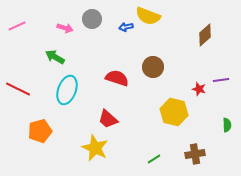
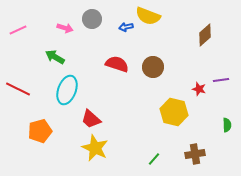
pink line: moved 1 px right, 4 px down
red semicircle: moved 14 px up
red trapezoid: moved 17 px left
green line: rotated 16 degrees counterclockwise
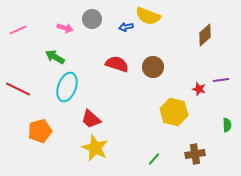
cyan ellipse: moved 3 px up
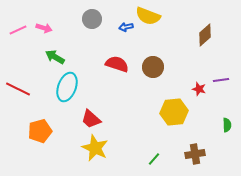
pink arrow: moved 21 px left
yellow hexagon: rotated 20 degrees counterclockwise
